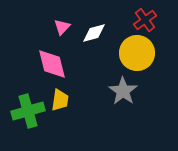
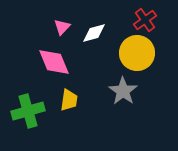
pink diamond: moved 2 px right, 2 px up; rotated 8 degrees counterclockwise
yellow trapezoid: moved 9 px right
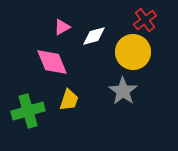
pink triangle: rotated 18 degrees clockwise
white diamond: moved 3 px down
yellow circle: moved 4 px left, 1 px up
pink diamond: moved 2 px left
yellow trapezoid: rotated 10 degrees clockwise
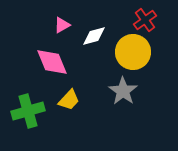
pink triangle: moved 2 px up
yellow trapezoid: rotated 25 degrees clockwise
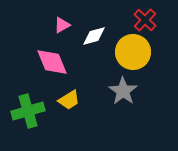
red cross: rotated 10 degrees counterclockwise
yellow trapezoid: rotated 15 degrees clockwise
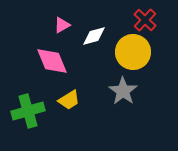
pink diamond: moved 1 px up
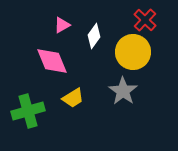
white diamond: rotated 40 degrees counterclockwise
yellow trapezoid: moved 4 px right, 2 px up
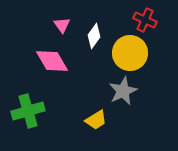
red cross: rotated 20 degrees counterclockwise
pink triangle: rotated 36 degrees counterclockwise
yellow circle: moved 3 px left, 1 px down
pink diamond: rotated 8 degrees counterclockwise
gray star: rotated 12 degrees clockwise
yellow trapezoid: moved 23 px right, 22 px down
